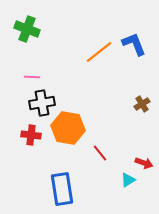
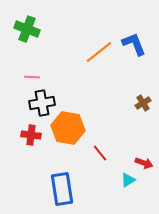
brown cross: moved 1 px right, 1 px up
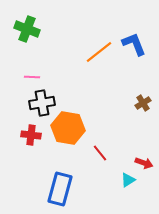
blue rectangle: moved 2 px left; rotated 24 degrees clockwise
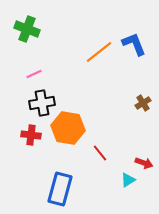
pink line: moved 2 px right, 3 px up; rotated 28 degrees counterclockwise
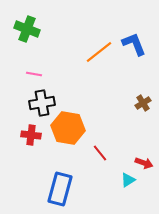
pink line: rotated 35 degrees clockwise
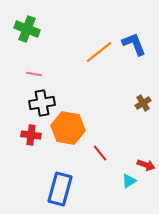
red arrow: moved 2 px right, 2 px down
cyan triangle: moved 1 px right, 1 px down
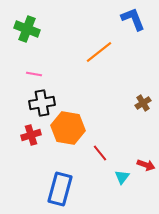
blue L-shape: moved 1 px left, 25 px up
red cross: rotated 24 degrees counterclockwise
cyan triangle: moved 7 px left, 4 px up; rotated 21 degrees counterclockwise
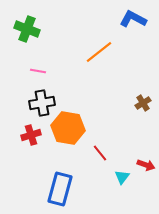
blue L-shape: rotated 40 degrees counterclockwise
pink line: moved 4 px right, 3 px up
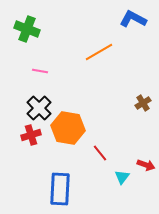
orange line: rotated 8 degrees clockwise
pink line: moved 2 px right
black cross: moved 3 px left, 5 px down; rotated 35 degrees counterclockwise
blue rectangle: rotated 12 degrees counterclockwise
